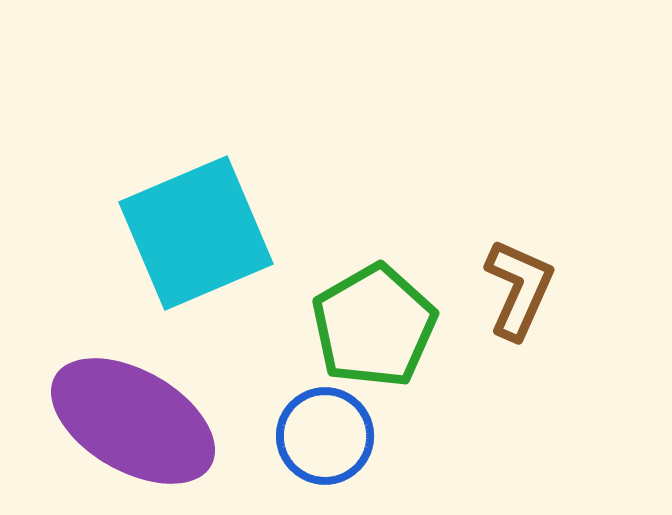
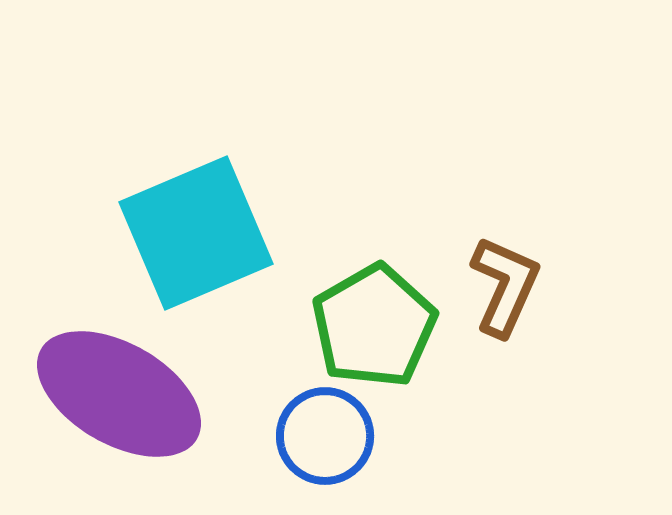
brown L-shape: moved 14 px left, 3 px up
purple ellipse: moved 14 px left, 27 px up
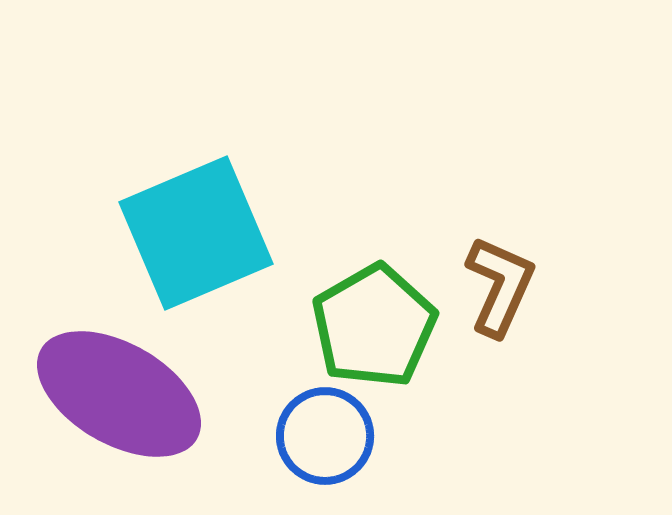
brown L-shape: moved 5 px left
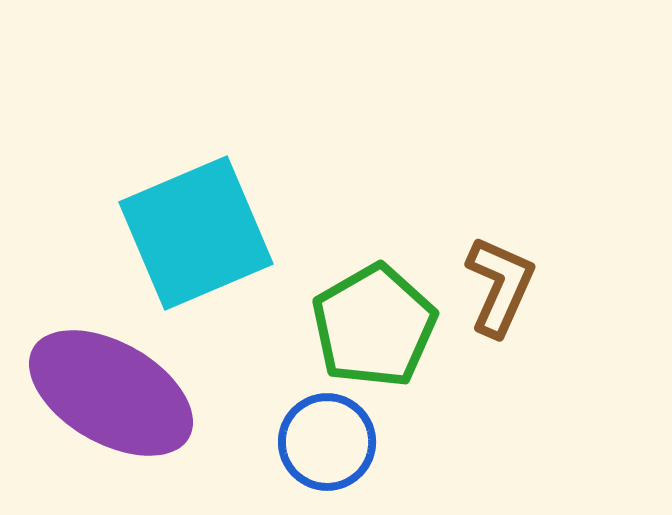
purple ellipse: moved 8 px left, 1 px up
blue circle: moved 2 px right, 6 px down
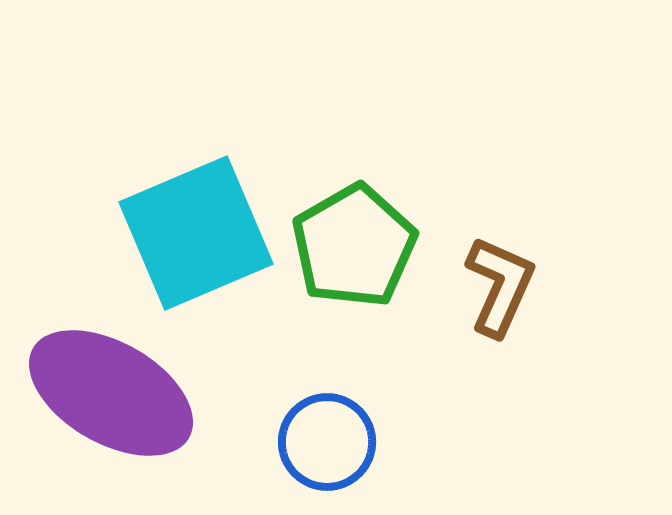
green pentagon: moved 20 px left, 80 px up
